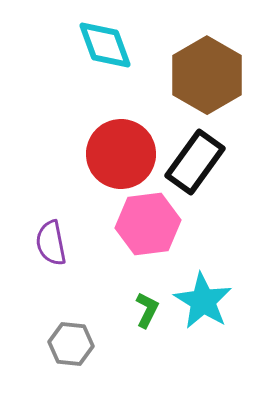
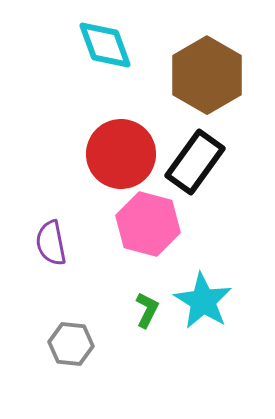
pink hexagon: rotated 22 degrees clockwise
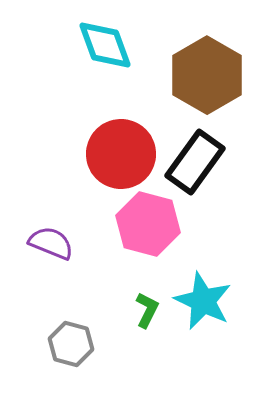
purple semicircle: rotated 123 degrees clockwise
cyan star: rotated 6 degrees counterclockwise
gray hexagon: rotated 9 degrees clockwise
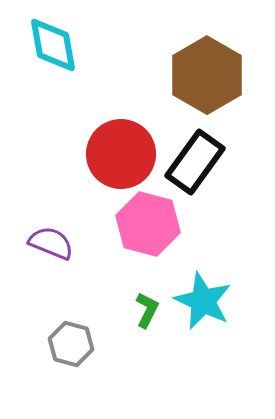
cyan diamond: moved 52 px left; rotated 10 degrees clockwise
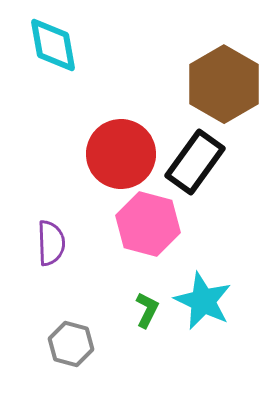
brown hexagon: moved 17 px right, 9 px down
purple semicircle: rotated 66 degrees clockwise
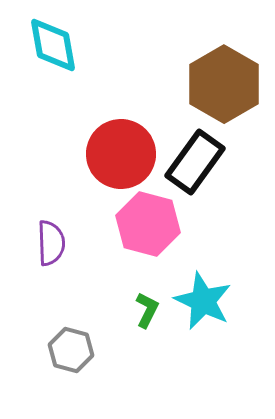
gray hexagon: moved 6 px down
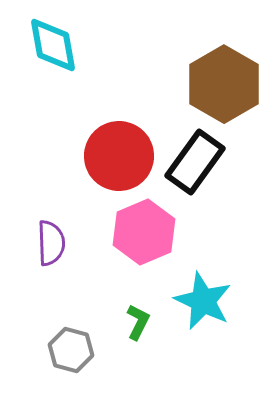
red circle: moved 2 px left, 2 px down
pink hexagon: moved 4 px left, 8 px down; rotated 22 degrees clockwise
green L-shape: moved 9 px left, 12 px down
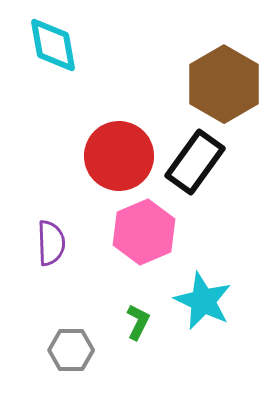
gray hexagon: rotated 15 degrees counterclockwise
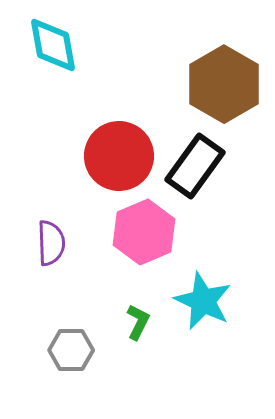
black rectangle: moved 4 px down
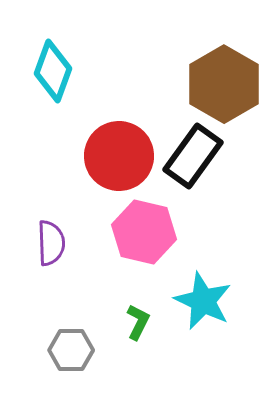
cyan diamond: moved 26 px down; rotated 30 degrees clockwise
black rectangle: moved 2 px left, 10 px up
pink hexagon: rotated 24 degrees counterclockwise
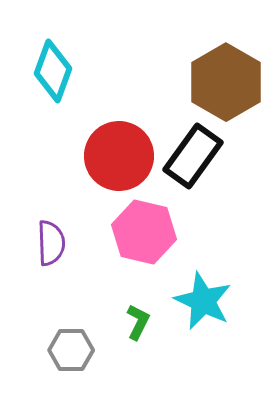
brown hexagon: moved 2 px right, 2 px up
